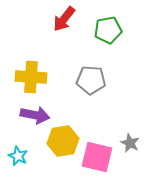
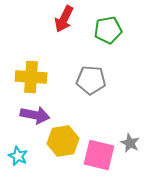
red arrow: rotated 12 degrees counterclockwise
pink square: moved 2 px right, 2 px up
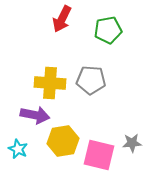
red arrow: moved 2 px left
yellow cross: moved 19 px right, 6 px down
gray star: moved 2 px right; rotated 30 degrees counterclockwise
cyan star: moved 7 px up
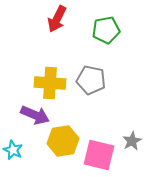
red arrow: moved 5 px left
green pentagon: moved 2 px left
gray pentagon: rotated 8 degrees clockwise
purple arrow: rotated 12 degrees clockwise
gray star: moved 2 px up; rotated 24 degrees counterclockwise
cyan star: moved 5 px left, 1 px down
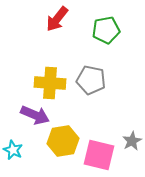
red arrow: rotated 12 degrees clockwise
